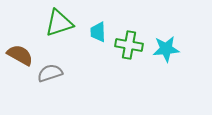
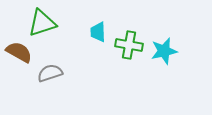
green triangle: moved 17 px left
cyan star: moved 2 px left, 2 px down; rotated 8 degrees counterclockwise
brown semicircle: moved 1 px left, 3 px up
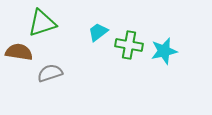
cyan trapezoid: rotated 55 degrees clockwise
brown semicircle: rotated 20 degrees counterclockwise
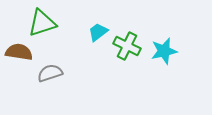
green cross: moved 2 px left, 1 px down; rotated 16 degrees clockwise
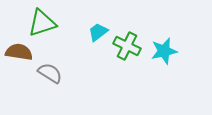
gray semicircle: rotated 50 degrees clockwise
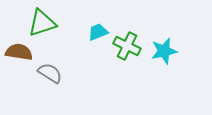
cyan trapezoid: rotated 15 degrees clockwise
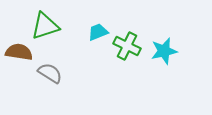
green triangle: moved 3 px right, 3 px down
